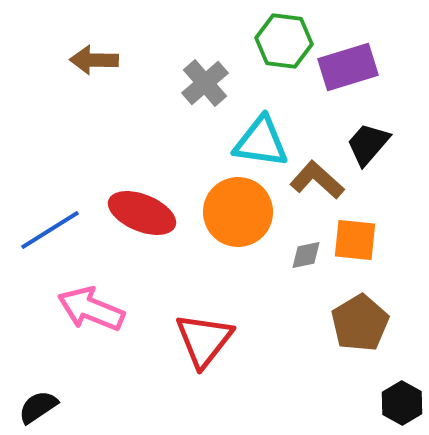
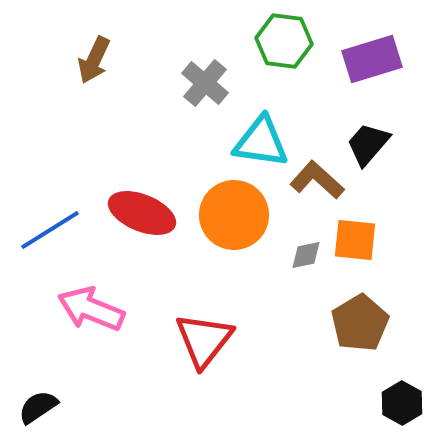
brown arrow: rotated 66 degrees counterclockwise
purple rectangle: moved 24 px right, 8 px up
gray cross: rotated 9 degrees counterclockwise
orange circle: moved 4 px left, 3 px down
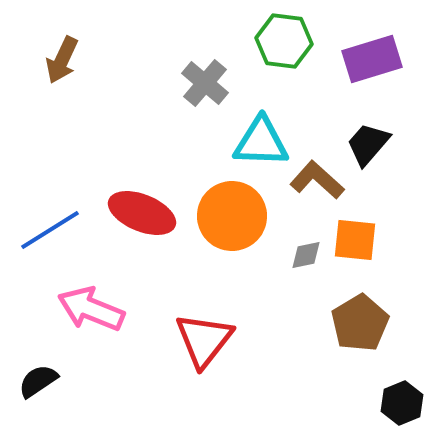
brown arrow: moved 32 px left
cyan triangle: rotated 6 degrees counterclockwise
orange circle: moved 2 px left, 1 px down
black hexagon: rotated 9 degrees clockwise
black semicircle: moved 26 px up
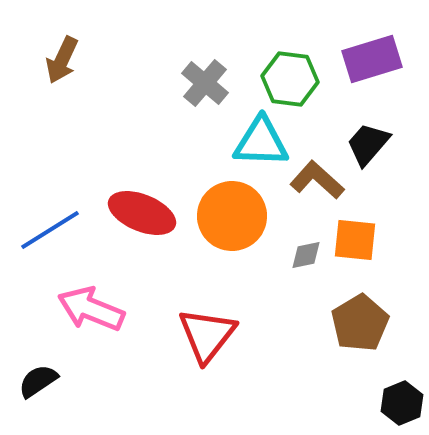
green hexagon: moved 6 px right, 38 px down
red triangle: moved 3 px right, 5 px up
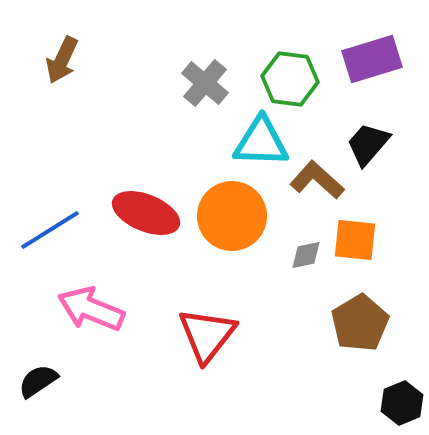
red ellipse: moved 4 px right
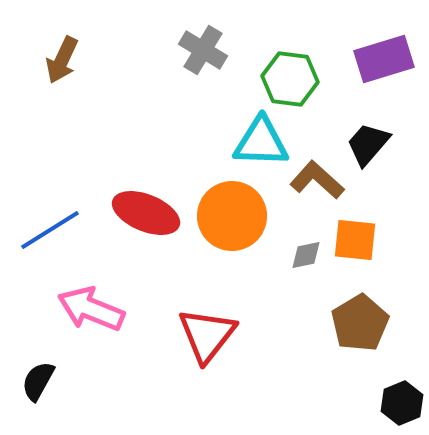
purple rectangle: moved 12 px right
gray cross: moved 2 px left, 33 px up; rotated 9 degrees counterclockwise
black semicircle: rotated 27 degrees counterclockwise
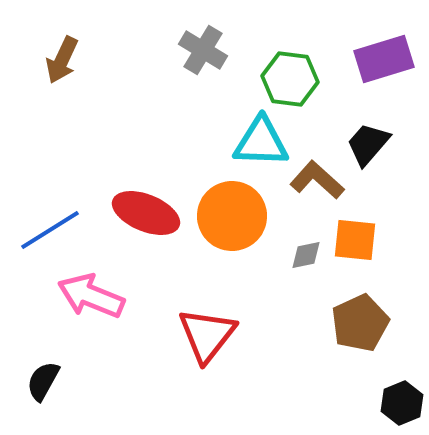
pink arrow: moved 13 px up
brown pentagon: rotated 6 degrees clockwise
black semicircle: moved 5 px right
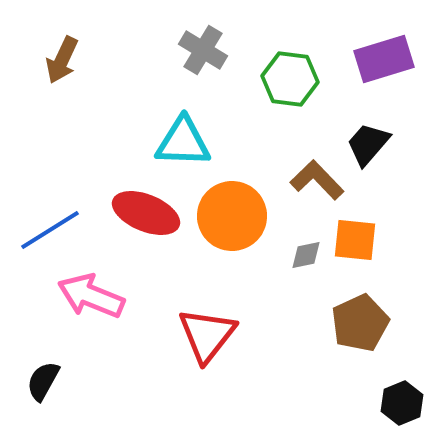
cyan triangle: moved 78 px left
brown L-shape: rotated 4 degrees clockwise
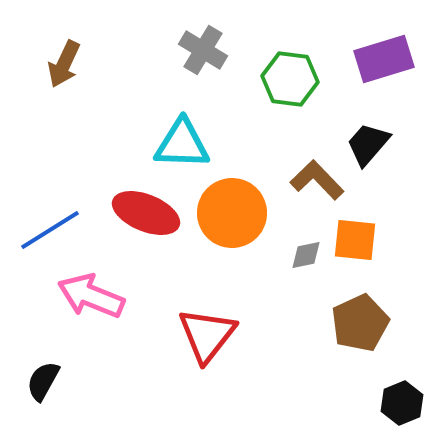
brown arrow: moved 2 px right, 4 px down
cyan triangle: moved 1 px left, 2 px down
orange circle: moved 3 px up
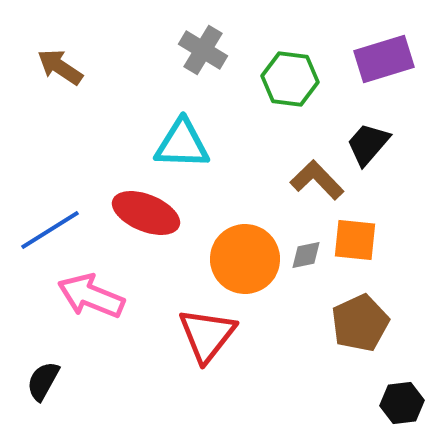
brown arrow: moved 4 px left, 3 px down; rotated 99 degrees clockwise
orange circle: moved 13 px right, 46 px down
black hexagon: rotated 15 degrees clockwise
